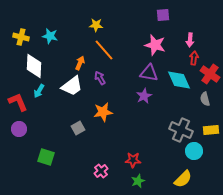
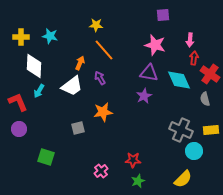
yellow cross: rotated 14 degrees counterclockwise
gray square: rotated 16 degrees clockwise
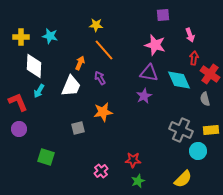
pink arrow: moved 5 px up; rotated 24 degrees counterclockwise
white trapezoid: moved 1 px left; rotated 30 degrees counterclockwise
cyan circle: moved 4 px right
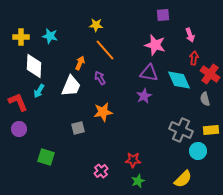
orange line: moved 1 px right
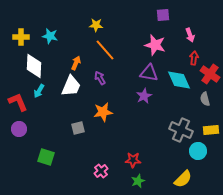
orange arrow: moved 4 px left
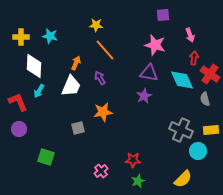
cyan diamond: moved 3 px right
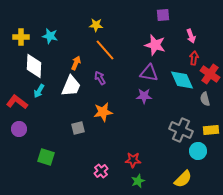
pink arrow: moved 1 px right, 1 px down
purple star: rotated 28 degrees clockwise
red L-shape: moved 1 px left; rotated 30 degrees counterclockwise
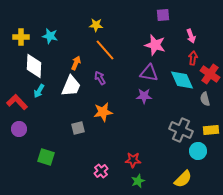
red arrow: moved 1 px left
red L-shape: rotated 10 degrees clockwise
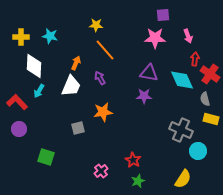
pink arrow: moved 3 px left
pink star: moved 7 px up; rotated 15 degrees counterclockwise
red arrow: moved 2 px right, 1 px down
yellow rectangle: moved 11 px up; rotated 21 degrees clockwise
red star: rotated 28 degrees clockwise
yellow semicircle: rotated 12 degrees counterclockwise
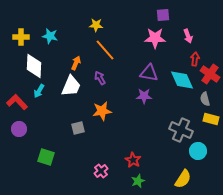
orange star: moved 1 px left, 1 px up
